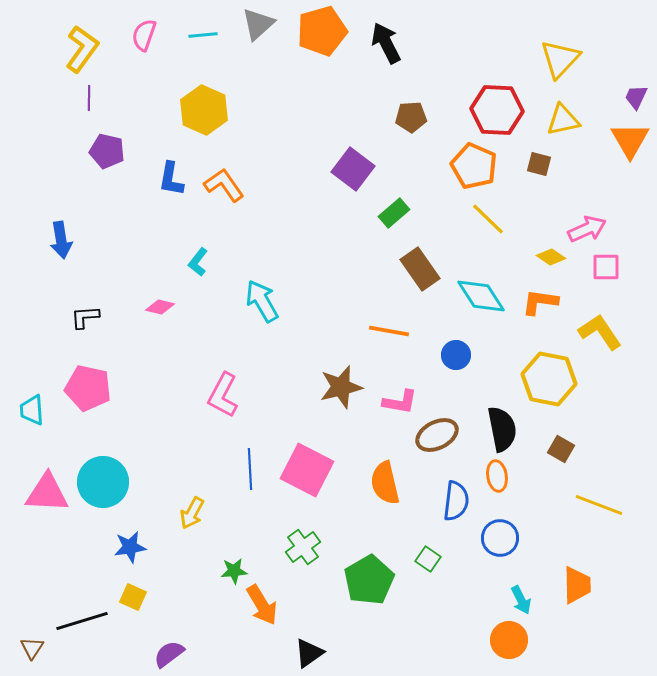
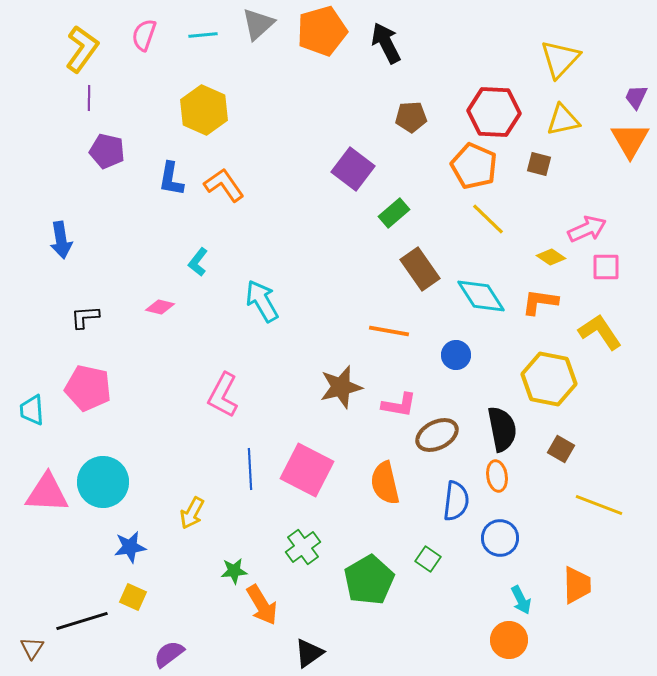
red hexagon at (497, 110): moved 3 px left, 2 px down
pink L-shape at (400, 402): moved 1 px left, 3 px down
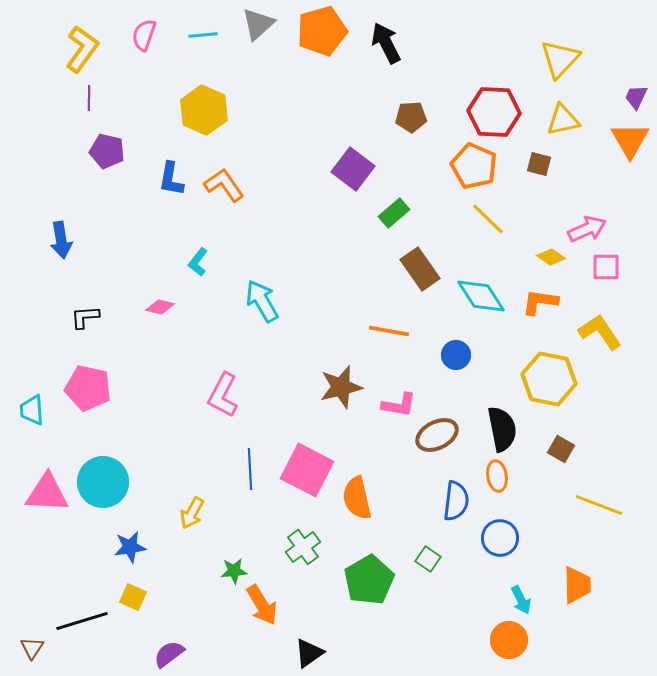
orange semicircle at (385, 483): moved 28 px left, 15 px down
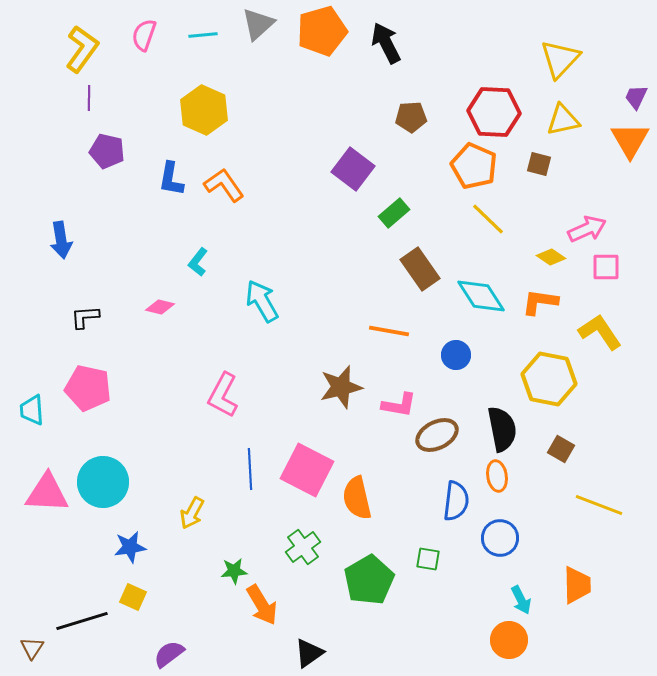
green square at (428, 559): rotated 25 degrees counterclockwise
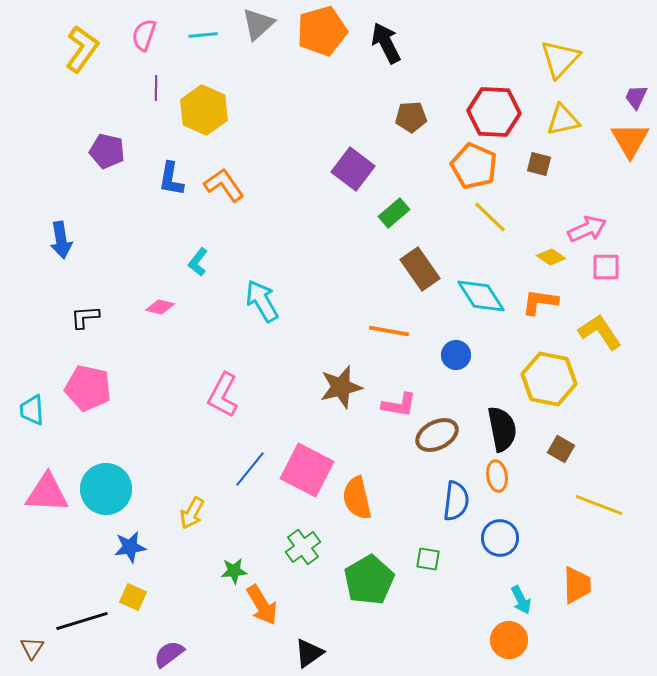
purple line at (89, 98): moved 67 px right, 10 px up
yellow line at (488, 219): moved 2 px right, 2 px up
blue line at (250, 469): rotated 42 degrees clockwise
cyan circle at (103, 482): moved 3 px right, 7 px down
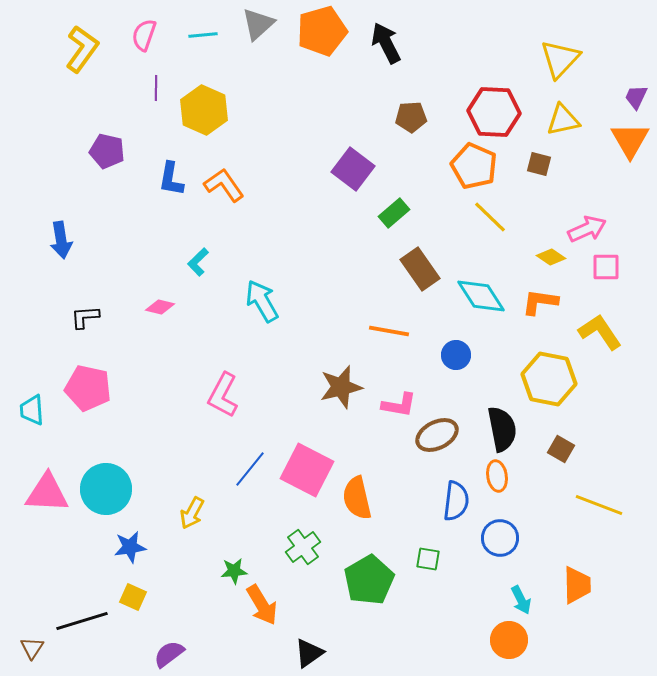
cyan L-shape at (198, 262): rotated 8 degrees clockwise
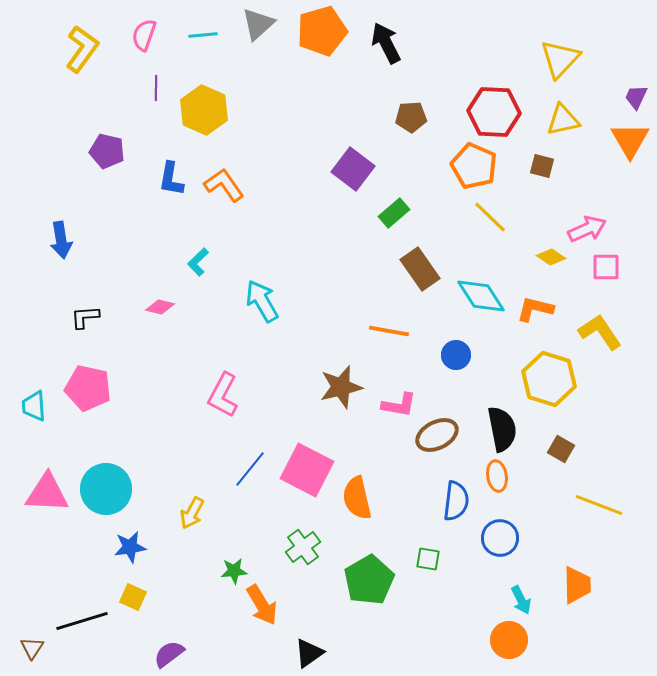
brown square at (539, 164): moved 3 px right, 2 px down
orange L-shape at (540, 302): moved 5 px left, 7 px down; rotated 6 degrees clockwise
yellow hexagon at (549, 379): rotated 6 degrees clockwise
cyan trapezoid at (32, 410): moved 2 px right, 4 px up
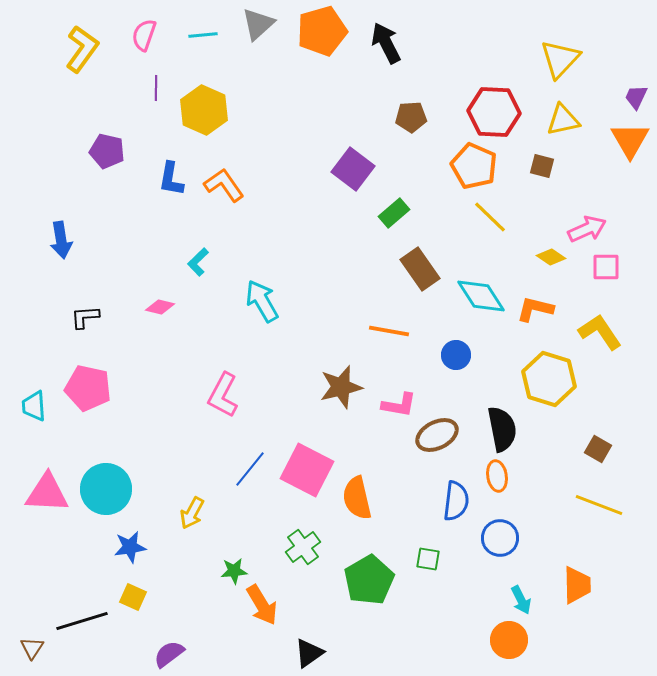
brown square at (561, 449): moved 37 px right
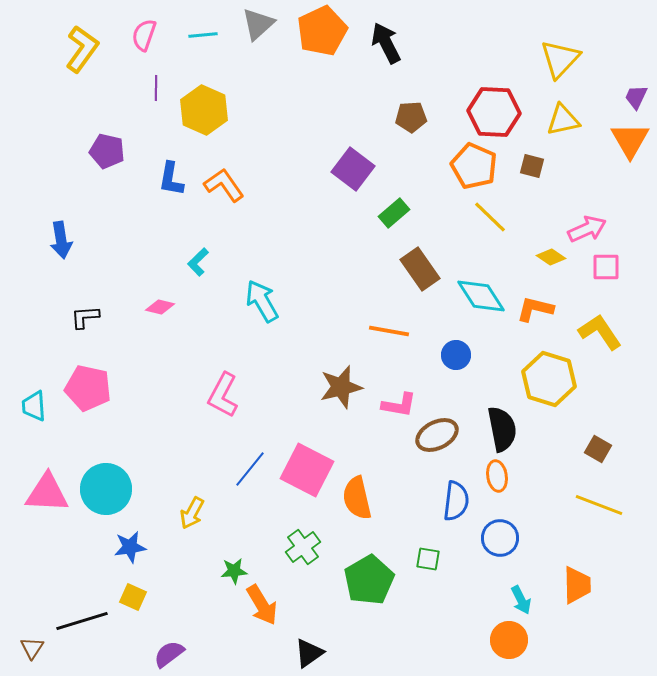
orange pentagon at (322, 31): rotated 9 degrees counterclockwise
brown square at (542, 166): moved 10 px left
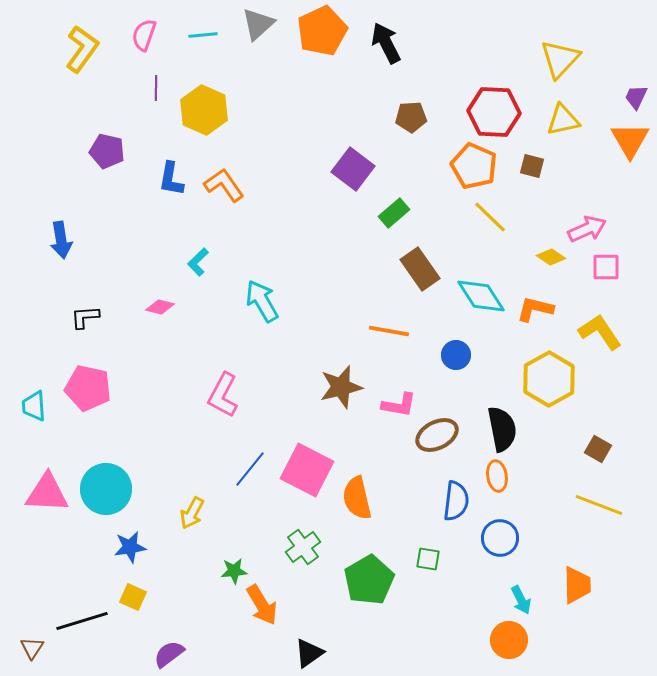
yellow hexagon at (549, 379): rotated 14 degrees clockwise
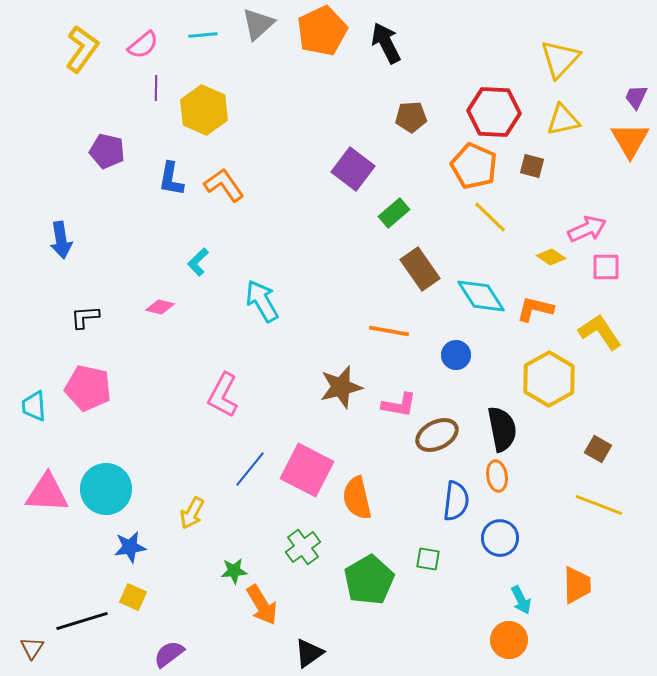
pink semicircle at (144, 35): moved 1 px left, 10 px down; rotated 148 degrees counterclockwise
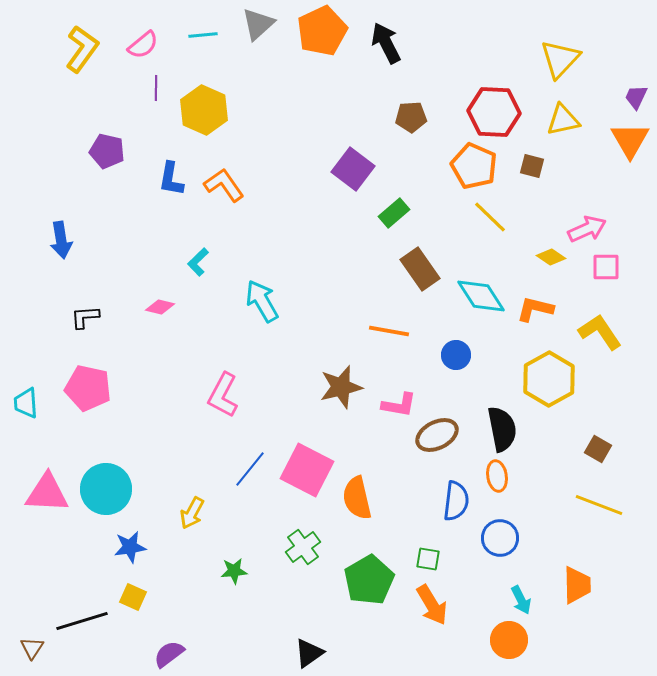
cyan trapezoid at (34, 406): moved 8 px left, 3 px up
orange arrow at (262, 605): moved 170 px right
